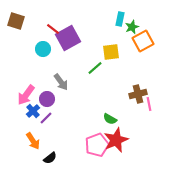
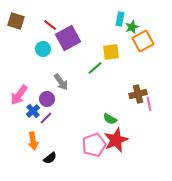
red line: moved 3 px left, 4 px up
pink arrow: moved 7 px left
orange arrow: rotated 24 degrees clockwise
pink pentagon: moved 3 px left
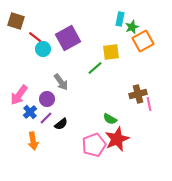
red line: moved 15 px left, 12 px down
blue cross: moved 3 px left, 1 px down
red star: moved 1 px right, 1 px up
black semicircle: moved 11 px right, 34 px up
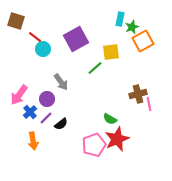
purple square: moved 8 px right, 1 px down
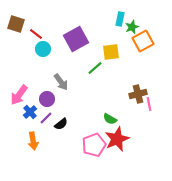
brown square: moved 3 px down
red line: moved 1 px right, 3 px up
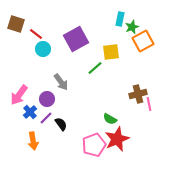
black semicircle: rotated 88 degrees counterclockwise
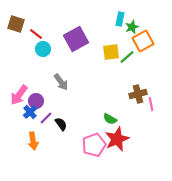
green line: moved 32 px right, 11 px up
purple circle: moved 11 px left, 2 px down
pink line: moved 2 px right
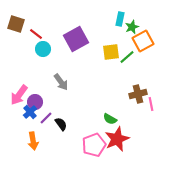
purple circle: moved 1 px left, 1 px down
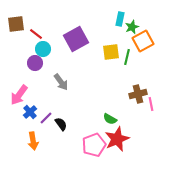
brown square: rotated 24 degrees counterclockwise
green line: rotated 35 degrees counterclockwise
purple circle: moved 39 px up
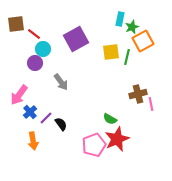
red line: moved 2 px left
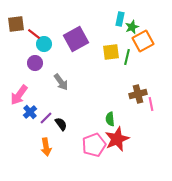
cyan circle: moved 1 px right, 5 px up
green semicircle: rotated 56 degrees clockwise
orange arrow: moved 13 px right, 6 px down
